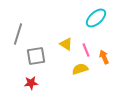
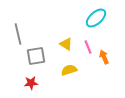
gray line: rotated 30 degrees counterclockwise
pink line: moved 2 px right, 3 px up
yellow semicircle: moved 11 px left, 1 px down
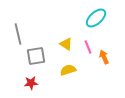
yellow semicircle: moved 1 px left
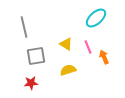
gray line: moved 6 px right, 7 px up
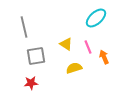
yellow semicircle: moved 6 px right, 2 px up
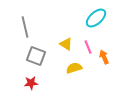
gray line: moved 1 px right
gray square: rotated 30 degrees clockwise
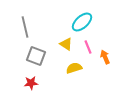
cyan ellipse: moved 14 px left, 4 px down
orange arrow: moved 1 px right
